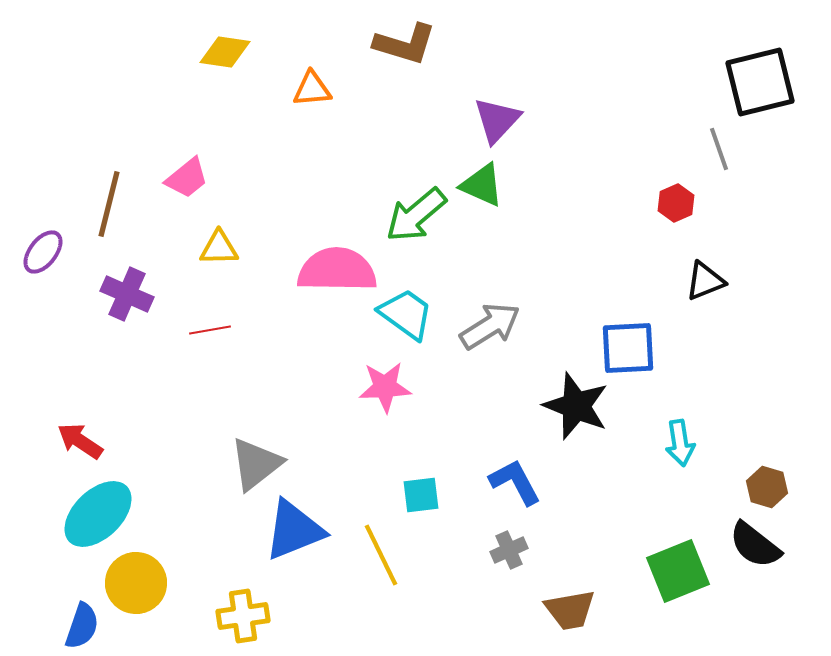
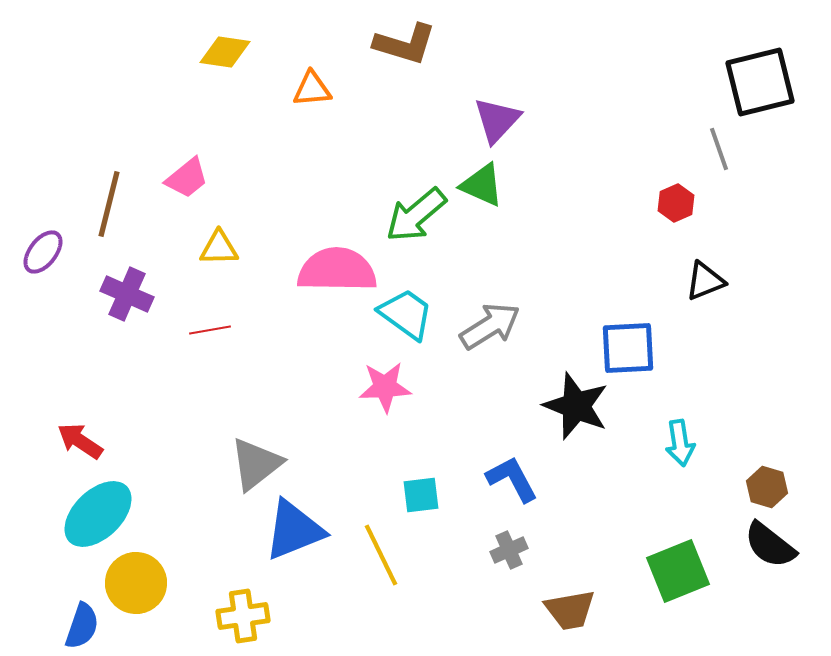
blue L-shape: moved 3 px left, 3 px up
black semicircle: moved 15 px right
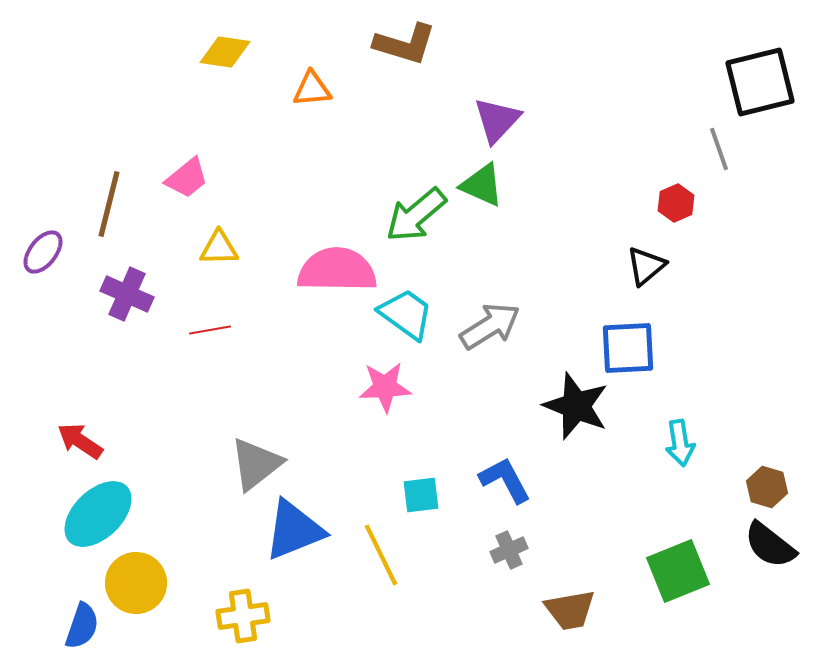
black triangle: moved 59 px left, 15 px up; rotated 18 degrees counterclockwise
blue L-shape: moved 7 px left, 1 px down
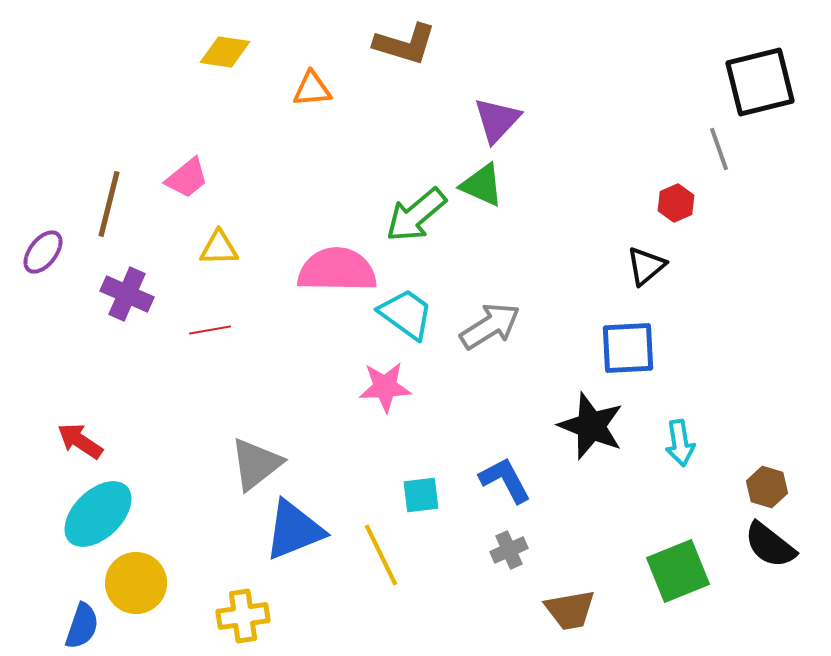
black star: moved 15 px right, 20 px down
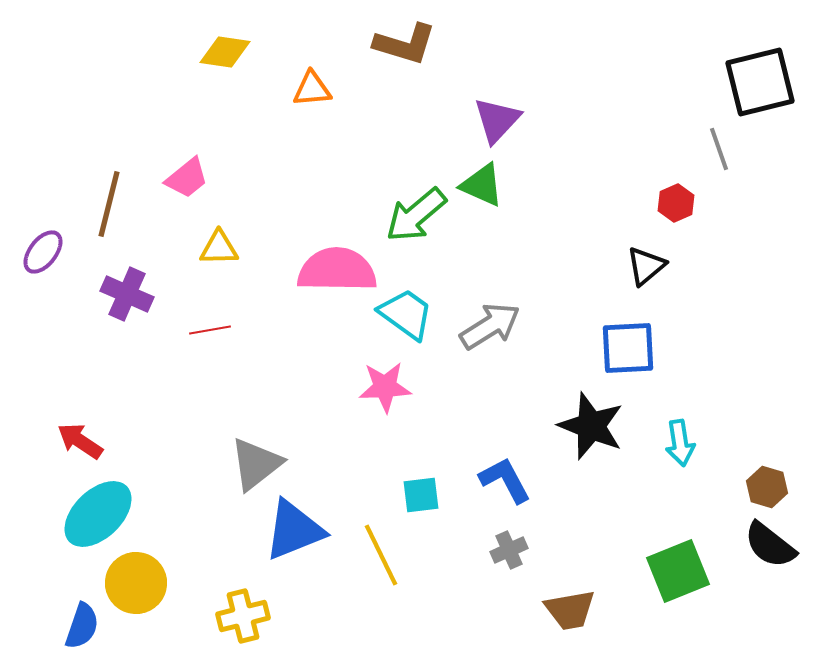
yellow cross: rotated 6 degrees counterclockwise
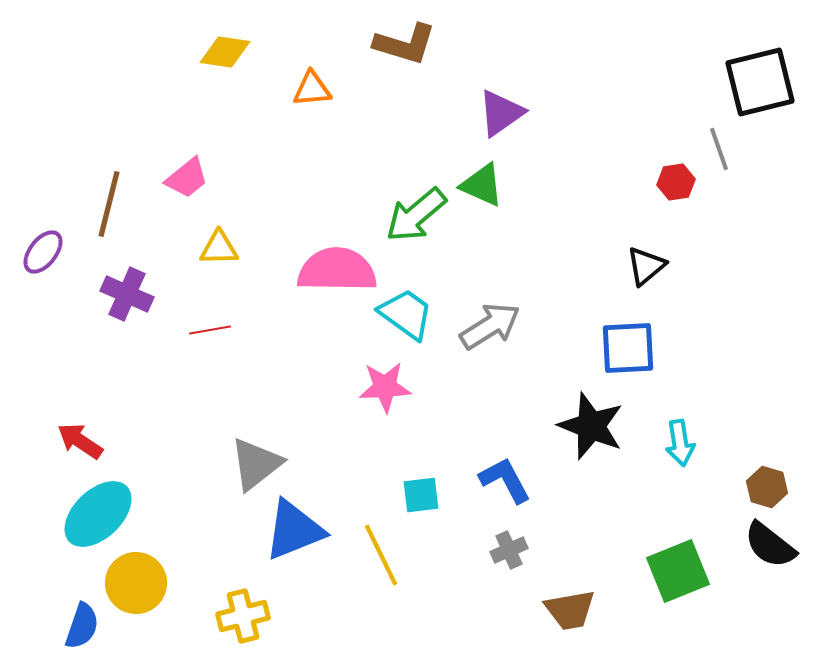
purple triangle: moved 4 px right, 7 px up; rotated 12 degrees clockwise
red hexagon: moved 21 px up; rotated 15 degrees clockwise
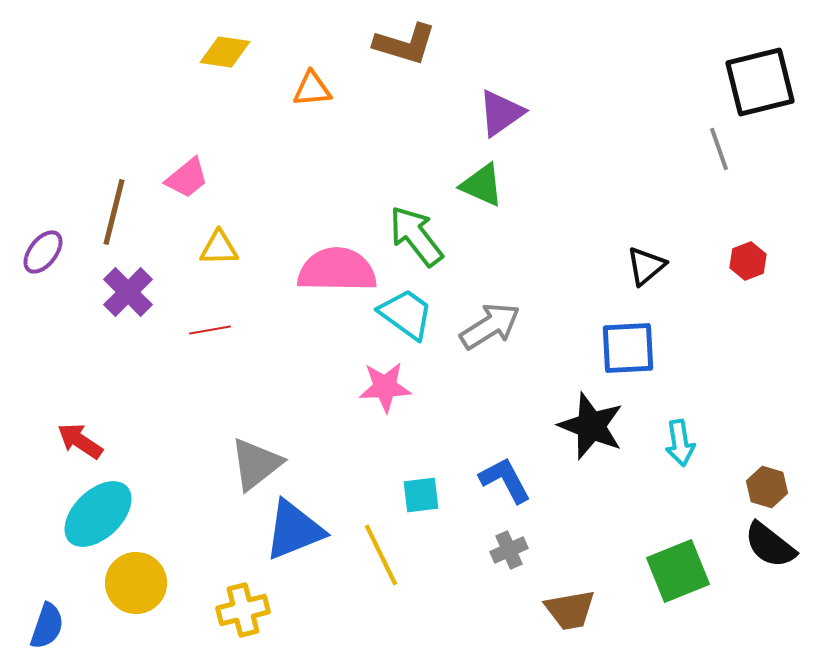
red hexagon: moved 72 px right, 79 px down; rotated 12 degrees counterclockwise
brown line: moved 5 px right, 8 px down
green arrow: moved 21 px down; rotated 92 degrees clockwise
purple cross: moved 1 px right, 2 px up; rotated 21 degrees clockwise
yellow cross: moved 6 px up
blue semicircle: moved 35 px left
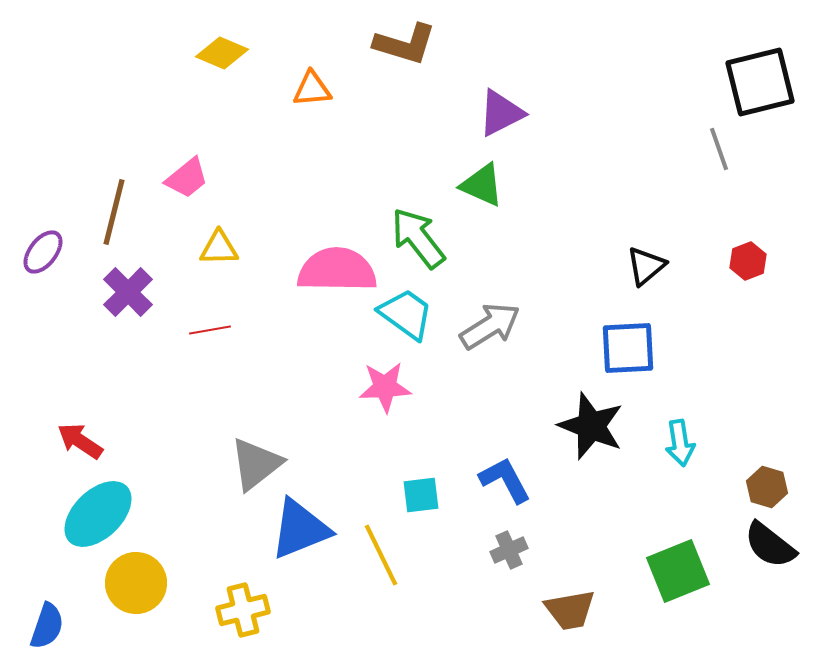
yellow diamond: moved 3 px left, 1 px down; rotated 15 degrees clockwise
purple triangle: rotated 8 degrees clockwise
green arrow: moved 2 px right, 2 px down
blue triangle: moved 6 px right, 1 px up
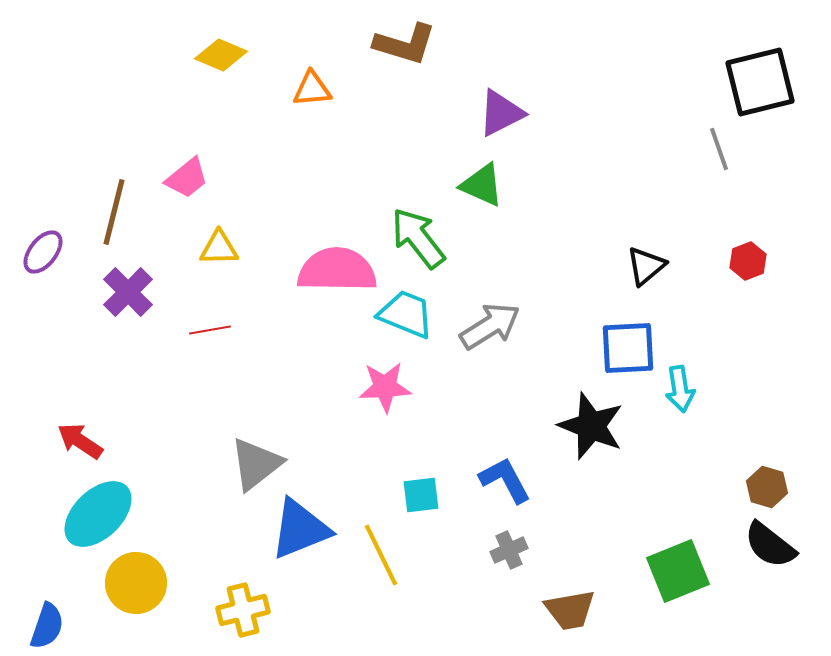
yellow diamond: moved 1 px left, 2 px down
cyan trapezoid: rotated 14 degrees counterclockwise
cyan arrow: moved 54 px up
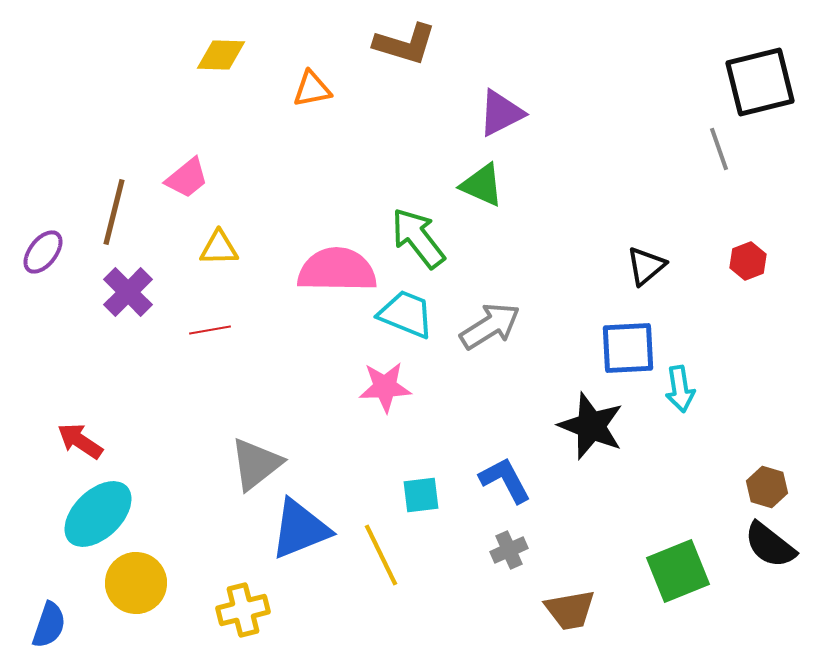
yellow diamond: rotated 21 degrees counterclockwise
orange triangle: rotated 6 degrees counterclockwise
blue semicircle: moved 2 px right, 1 px up
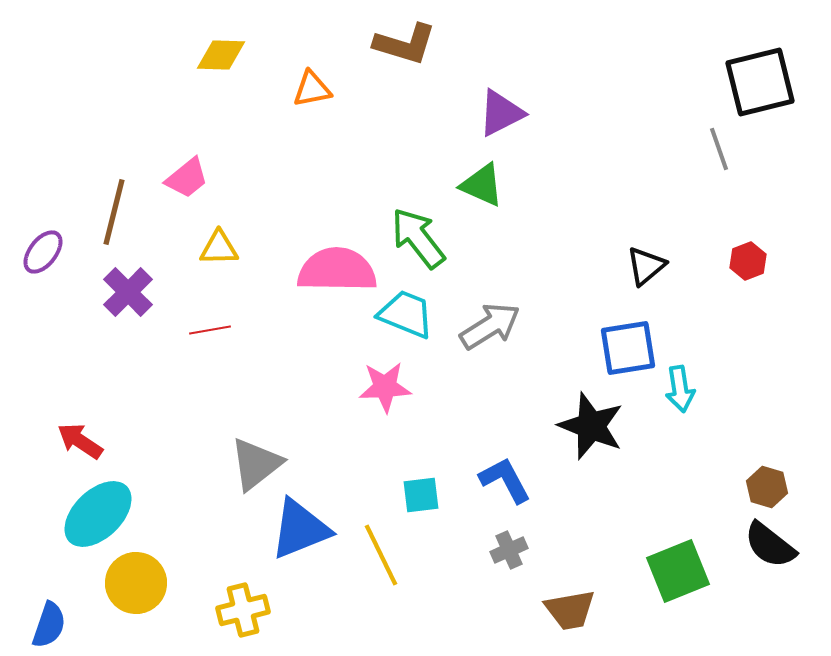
blue square: rotated 6 degrees counterclockwise
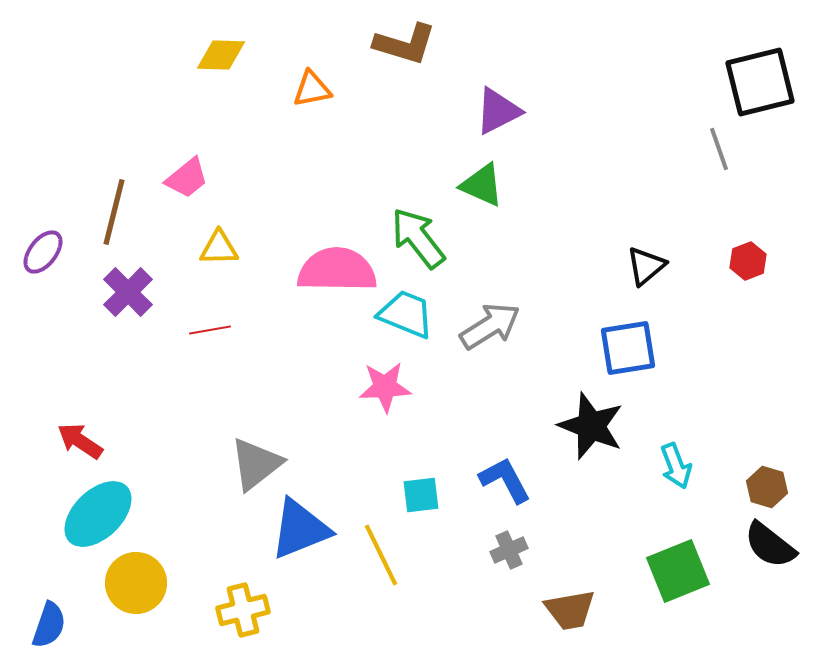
purple triangle: moved 3 px left, 2 px up
cyan arrow: moved 4 px left, 77 px down; rotated 12 degrees counterclockwise
